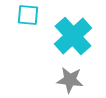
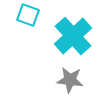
cyan square: rotated 15 degrees clockwise
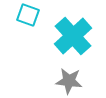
gray star: moved 1 px left, 1 px down
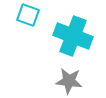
cyan cross: rotated 27 degrees counterclockwise
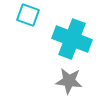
cyan cross: moved 1 px left, 3 px down
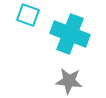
cyan cross: moved 2 px left, 5 px up
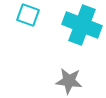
cyan cross: moved 12 px right, 9 px up
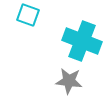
cyan cross: moved 16 px down
